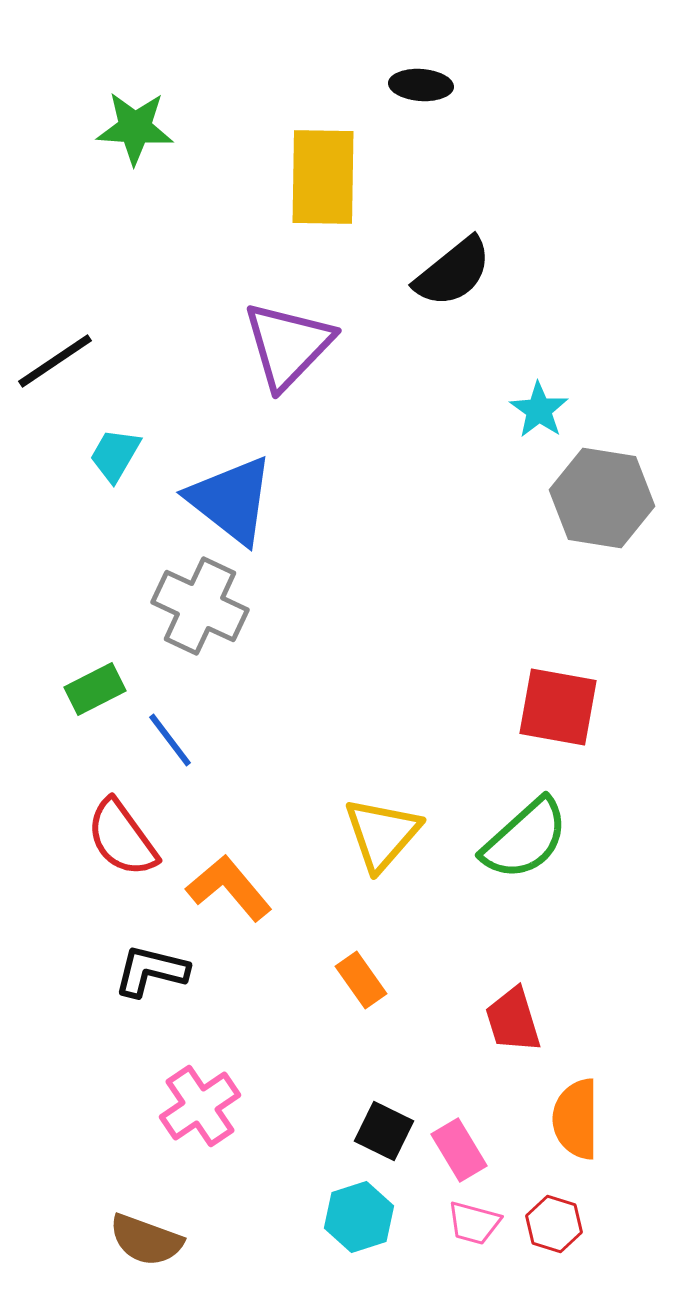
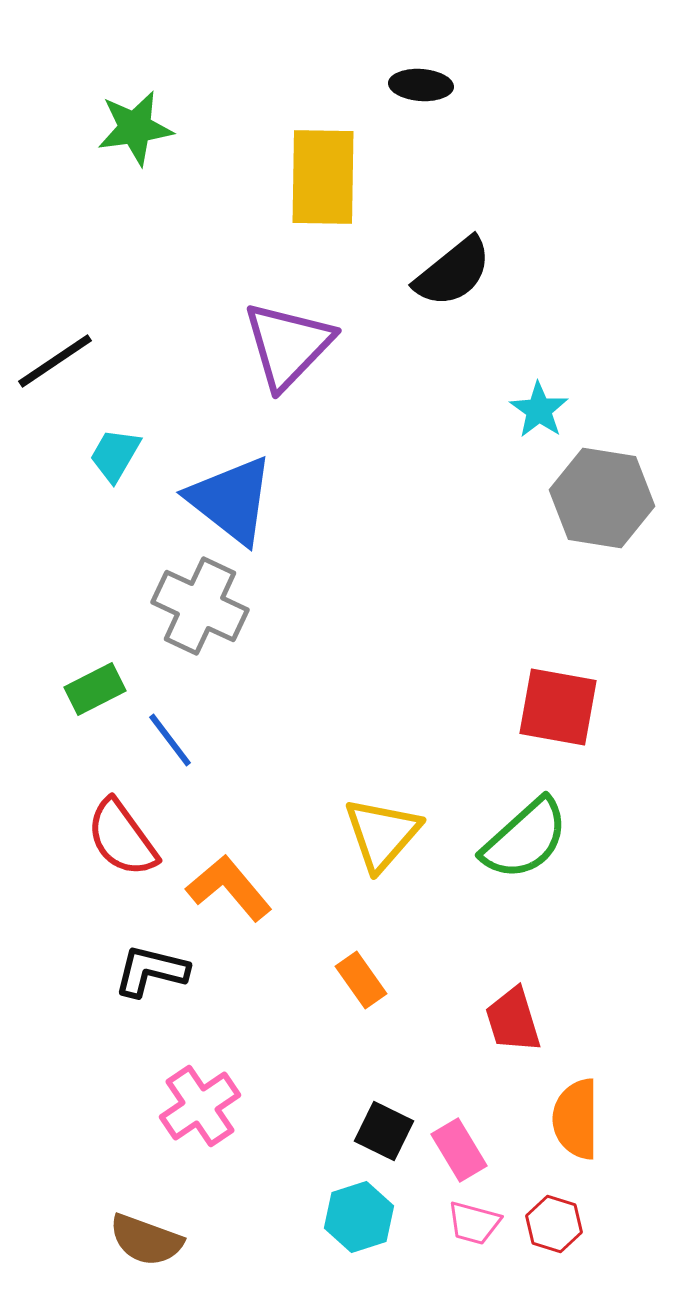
green star: rotated 12 degrees counterclockwise
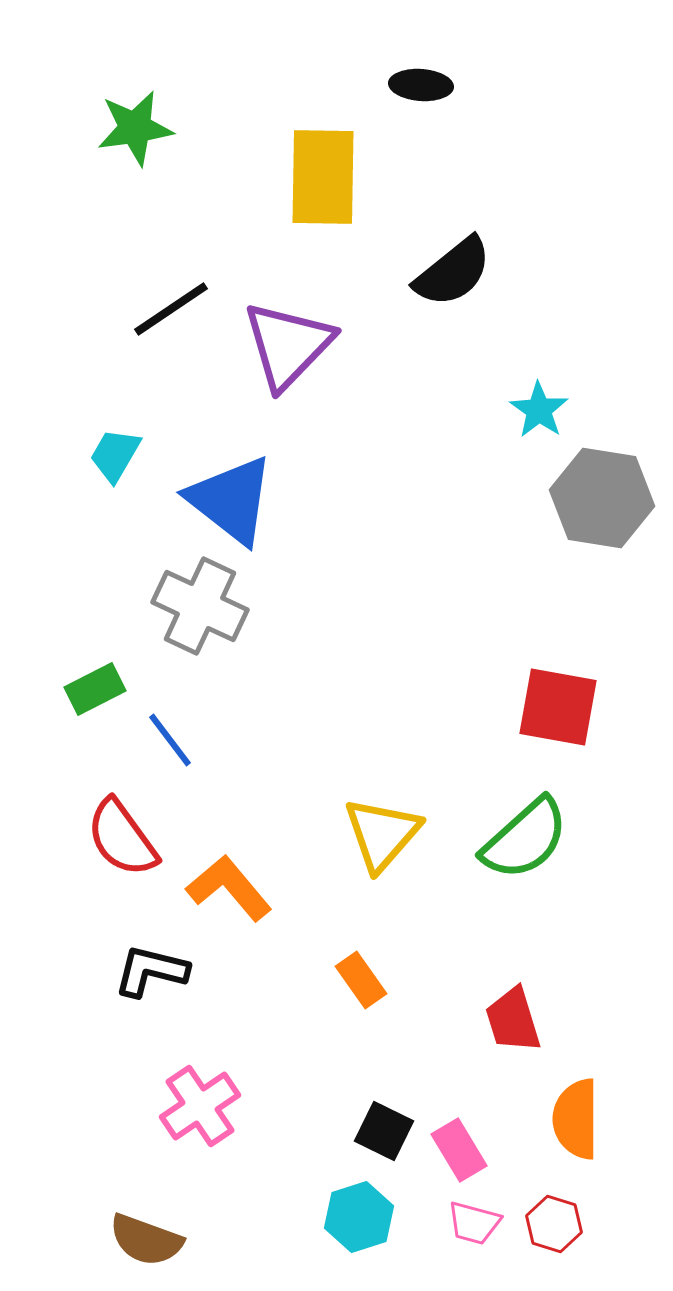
black line: moved 116 px right, 52 px up
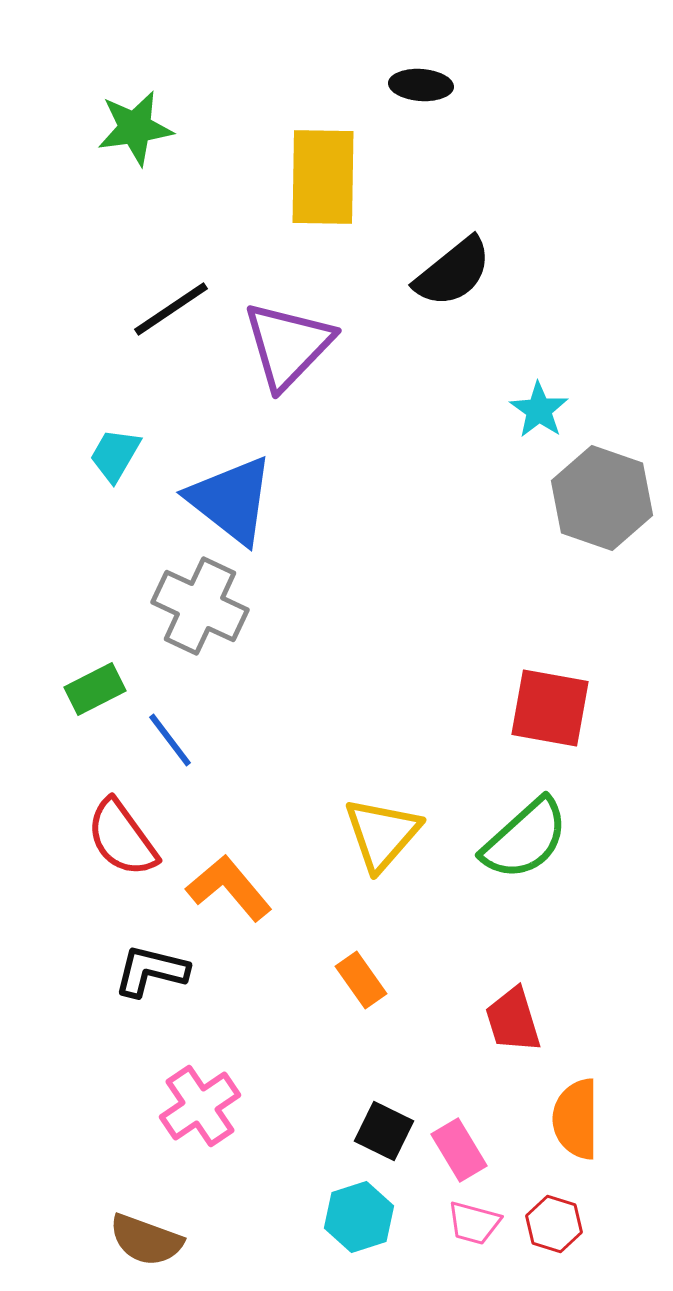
gray hexagon: rotated 10 degrees clockwise
red square: moved 8 px left, 1 px down
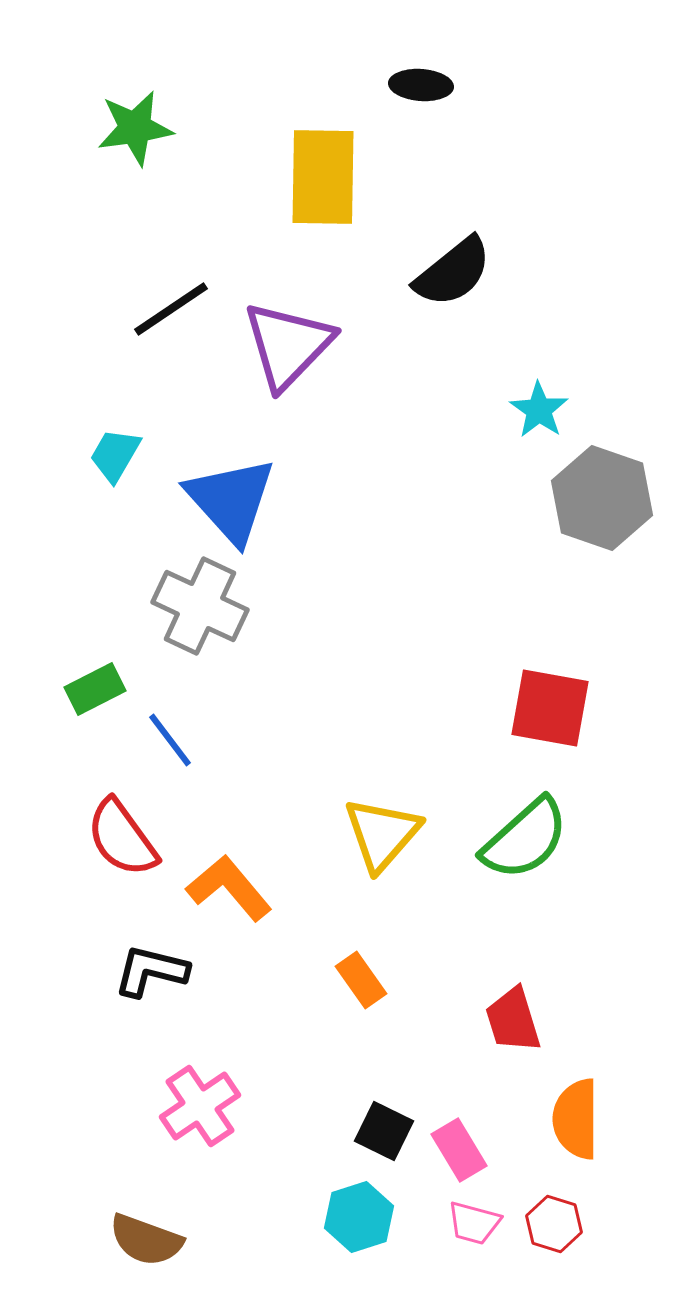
blue triangle: rotated 10 degrees clockwise
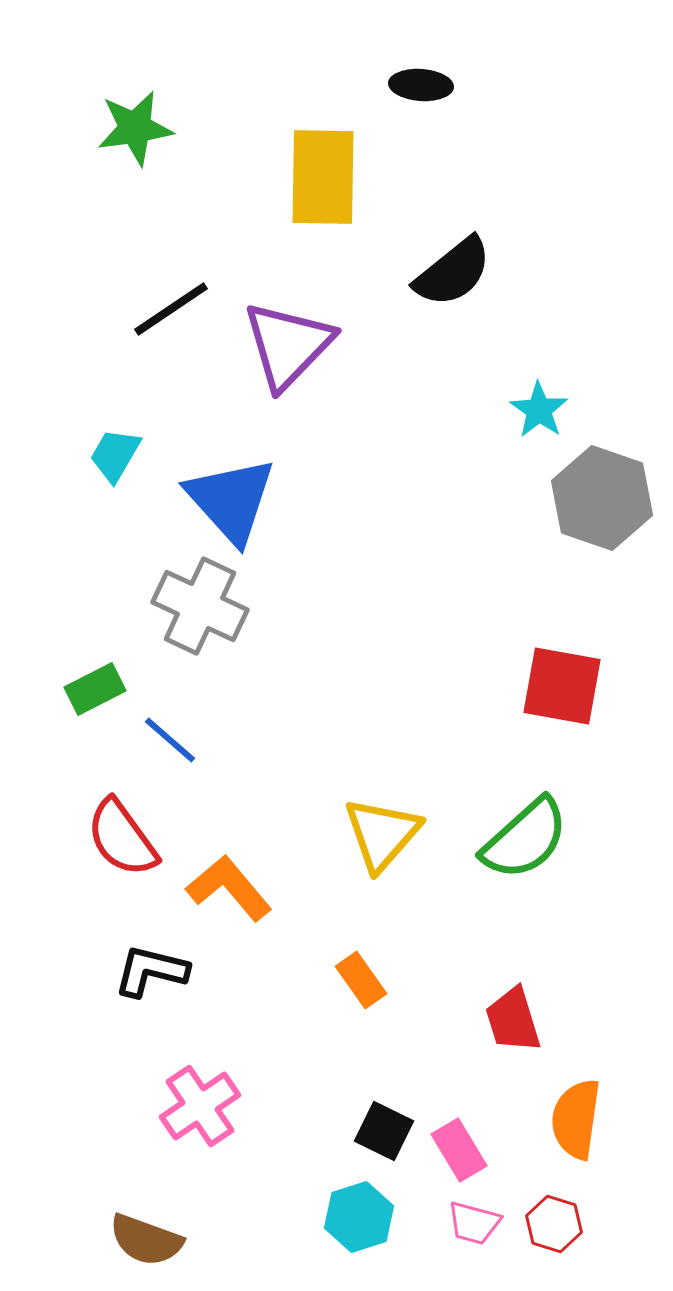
red square: moved 12 px right, 22 px up
blue line: rotated 12 degrees counterclockwise
orange semicircle: rotated 8 degrees clockwise
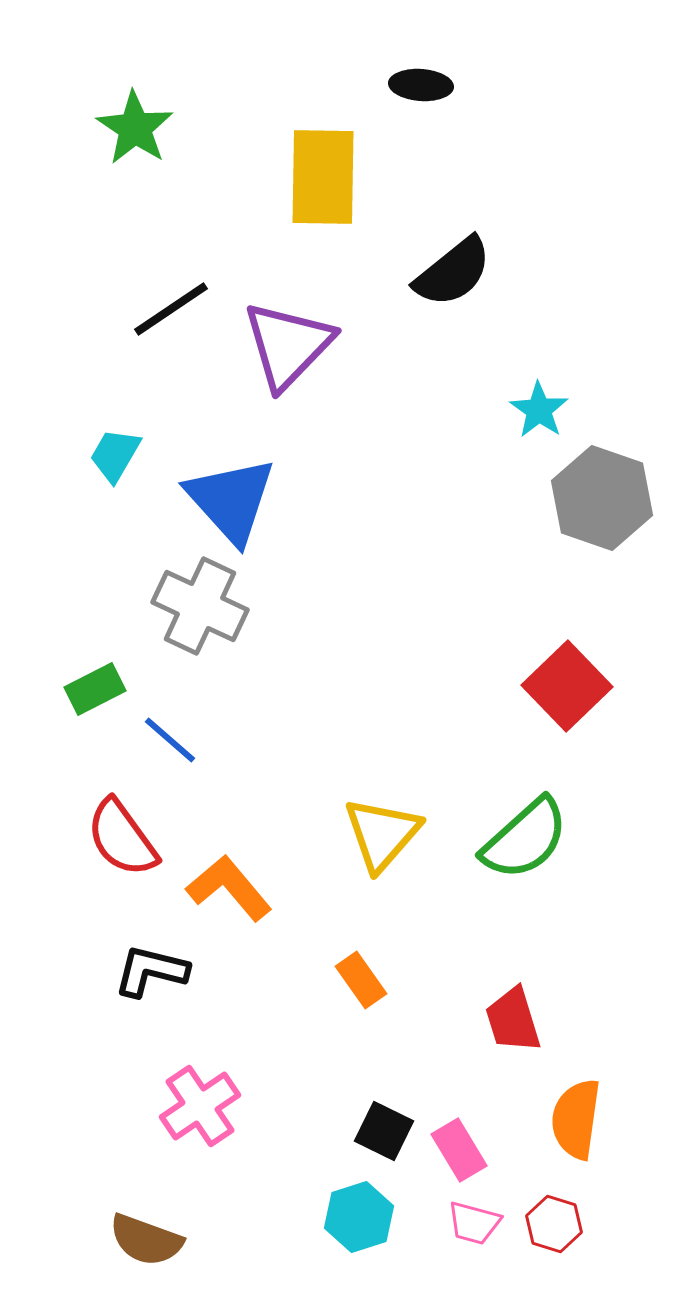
green star: rotated 30 degrees counterclockwise
red square: moved 5 px right; rotated 36 degrees clockwise
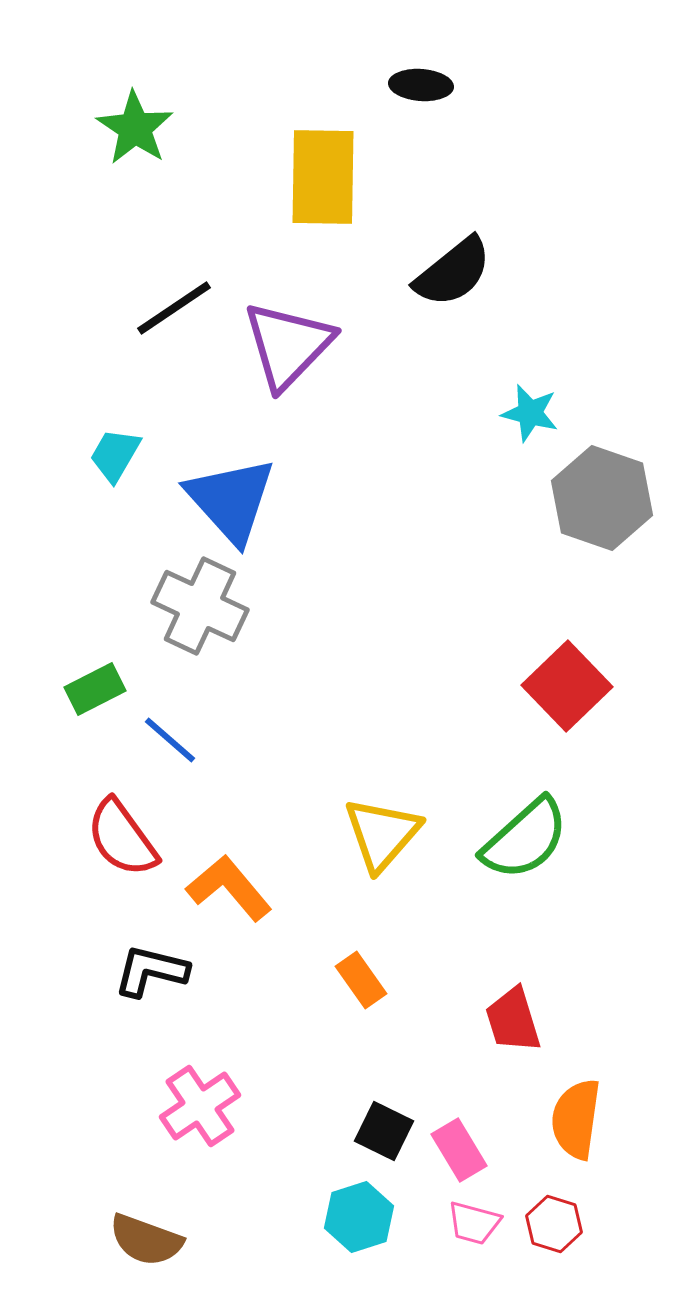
black line: moved 3 px right, 1 px up
cyan star: moved 9 px left, 3 px down; rotated 20 degrees counterclockwise
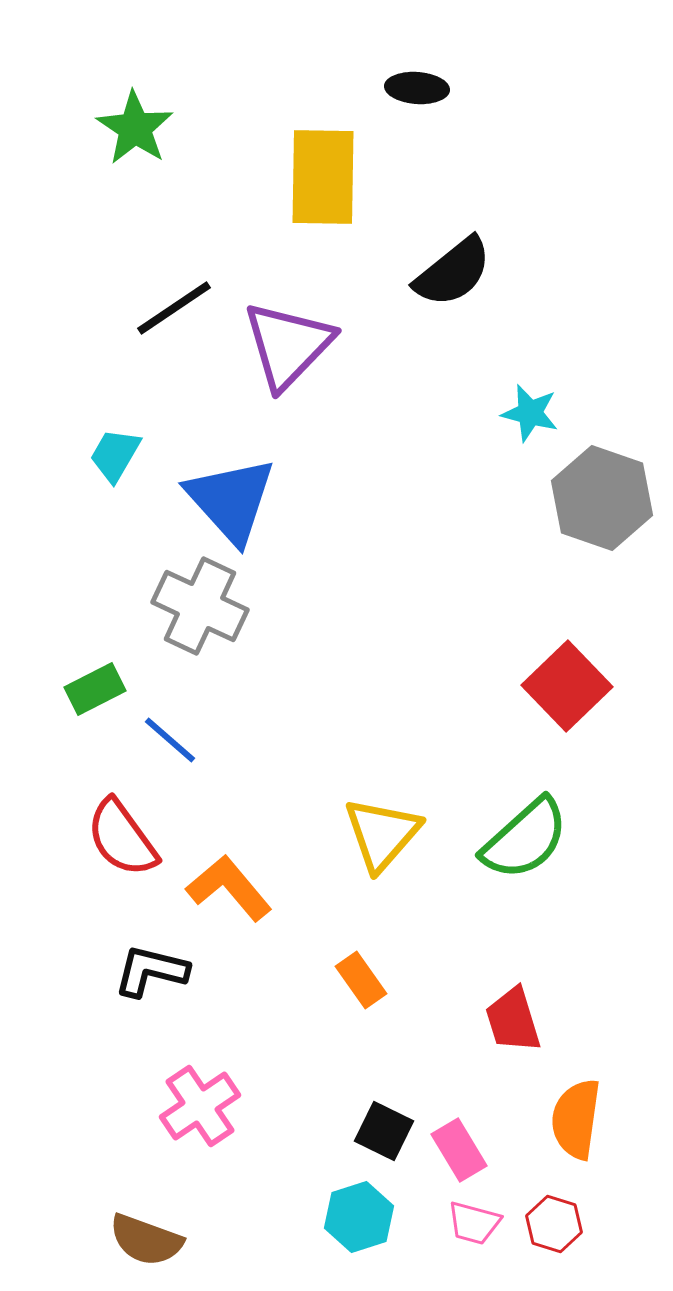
black ellipse: moved 4 px left, 3 px down
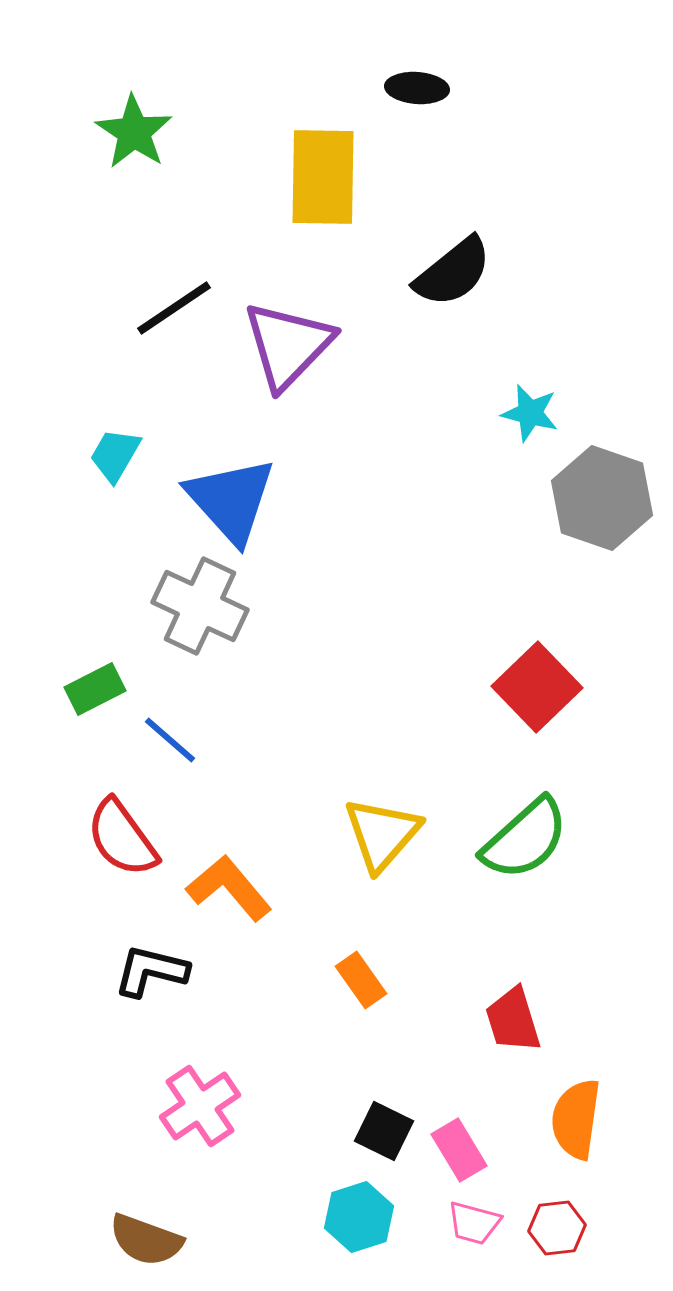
green star: moved 1 px left, 4 px down
red square: moved 30 px left, 1 px down
red hexagon: moved 3 px right, 4 px down; rotated 24 degrees counterclockwise
